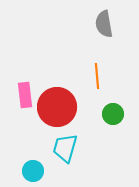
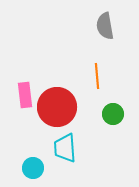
gray semicircle: moved 1 px right, 2 px down
cyan trapezoid: rotated 20 degrees counterclockwise
cyan circle: moved 3 px up
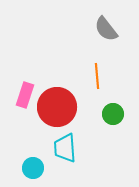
gray semicircle: moved 1 px right, 3 px down; rotated 28 degrees counterclockwise
pink rectangle: rotated 25 degrees clockwise
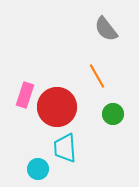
orange line: rotated 25 degrees counterclockwise
cyan circle: moved 5 px right, 1 px down
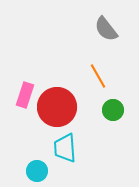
orange line: moved 1 px right
green circle: moved 4 px up
cyan circle: moved 1 px left, 2 px down
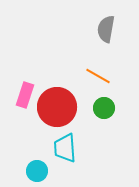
gray semicircle: rotated 48 degrees clockwise
orange line: rotated 30 degrees counterclockwise
green circle: moved 9 px left, 2 px up
